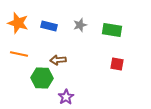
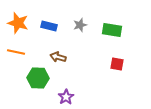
orange line: moved 3 px left, 2 px up
brown arrow: moved 3 px up; rotated 21 degrees clockwise
green hexagon: moved 4 px left
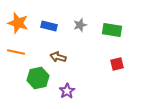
red square: rotated 24 degrees counterclockwise
green hexagon: rotated 15 degrees counterclockwise
purple star: moved 1 px right, 6 px up
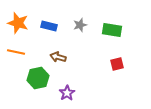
purple star: moved 2 px down
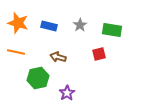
gray star: rotated 16 degrees counterclockwise
red square: moved 18 px left, 10 px up
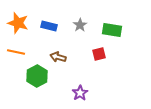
green hexagon: moved 1 px left, 2 px up; rotated 15 degrees counterclockwise
purple star: moved 13 px right
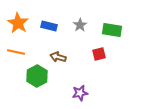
orange star: rotated 15 degrees clockwise
purple star: rotated 21 degrees clockwise
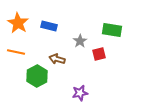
gray star: moved 16 px down
brown arrow: moved 1 px left, 2 px down
